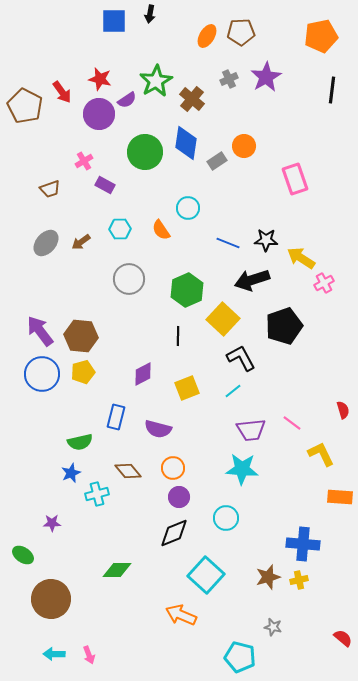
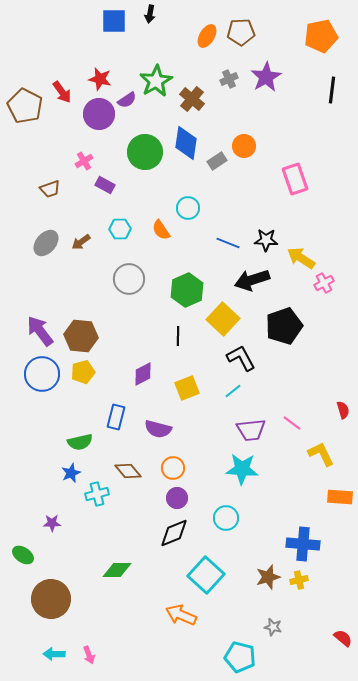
purple circle at (179, 497): moved 2 px left, 1 px down
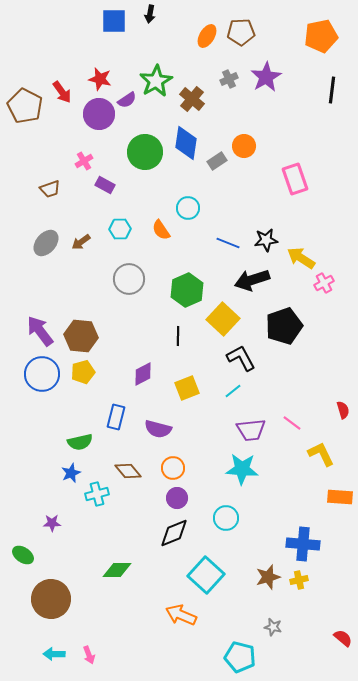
black star at (266, 240): rotated 10 degrees counterclockwise
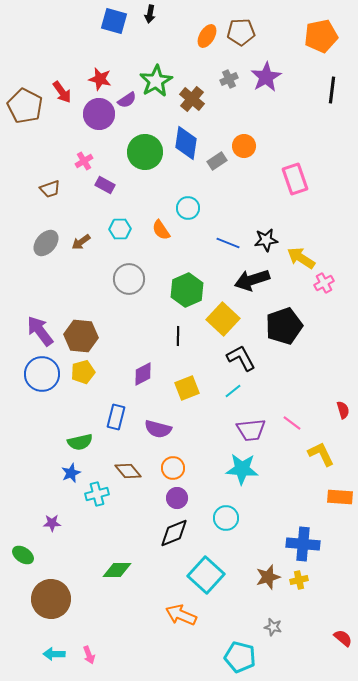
blue square at (114, 21): rotated 16 degrees clockwise
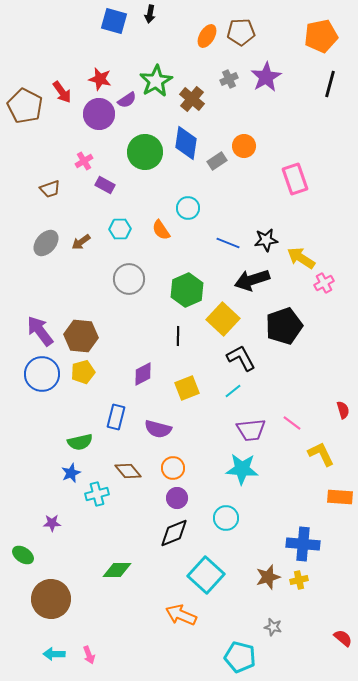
black line at (332, 90): moved 2 px left, 6 px up; rotated 8 degrees clockwise
